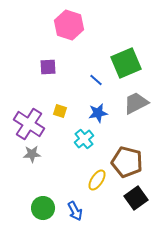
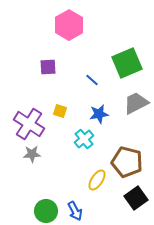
pink hexagon: rotated 12 degrees clockwise
green square: moved 1 px right
blue line: moved 4 px left
blue star: moved 1 px right, 1 px down
green circle: moved 3 px right, 3 px down
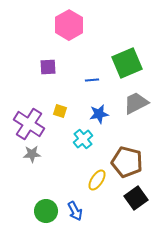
blue line: rotated 48 degrees counterclockwise
cyan cross: moved 1 px left
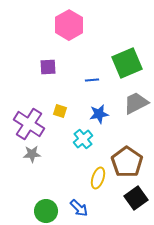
brown pentagon: rotated 20 degrees clockwise
yellow ellipse: moved 1 px right, 2 px up; rotated 15 degrees counterclockwise
blue arrow: moved 4 px right, 3 px up; rotated 18 degrees counterclockwise
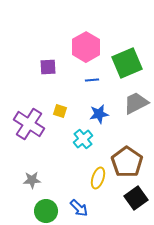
pink hexagon: moved 17 px right, 22 px down
gray star: moved 26 px down
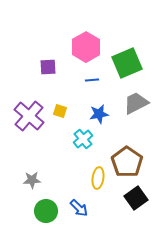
purple cross: moved 8 px up; rotated 8 degrees clockwise
yellow ellipse: rotated 10 degrees counterclockwise
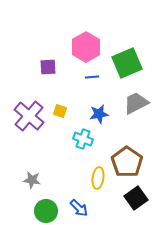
blue line: moved 3 px up
cyan cross: rotated 30 degrees counterclockwise
gray star: rotated 12 degrees clockwise
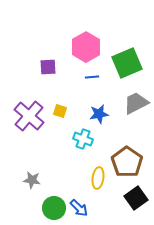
green circle: moved 8 px right, 3 px up
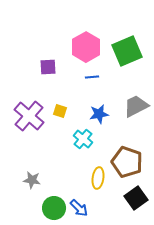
green square: moved 12 px up
gray trapezoid: moved 3 px down
cyan cross: rotated 18 degrees clockwise
brown pentagon: rotated 16 degrees counterclockwise
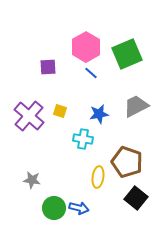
green square: moved 3 px down
blue line: moved 1 px left, 4 px up; rotated 48 degrees clockwise
cyan cross: rotated 30 degrees counterclockwise
yellow ellipse: moved 1 px up
black square: rotated 15 degrees counterclockwise
blue arrow: rotated 30 degrees counterclockwise
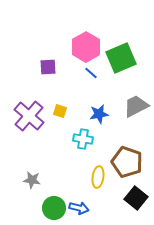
green square: moved 6 px left, 4 px down
